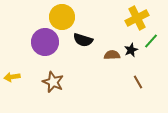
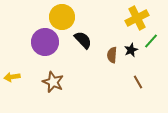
black semicircle: rotated 150 degrees counterclockwise
brown semicircle: rotated 84 degrees counterclockwise
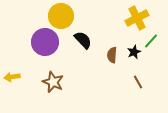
yellow circle: moved 1 px left, 1 px up
black star: moved 3 px right, 2 px down
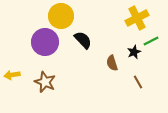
green line: rotated 21 degrees clockwise
brown semicircle: moved 8 px down; rotated 21 degrees counterclockwise
yellow arrow: moved 2 px up
brown star: moved 8 px left
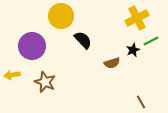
purple circle: moved 13 px left, 4 px down
black star: moved 1 px left, 2 px up
brown semicircle: rotated 91 degrees counterclockwise
brown line: moved 3 px right, 20 px down
